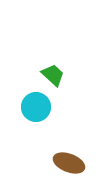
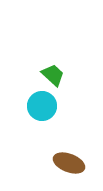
cyan circle: moved 6 px right, 1 px up
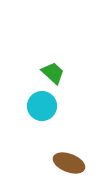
green trapezoid: moved 2 px up
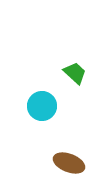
green trapezoid: moved 22 px right
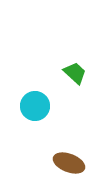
cyan circle: moved 7 px left
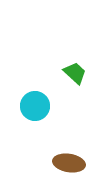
brown ellipse: rotated 12 degrees counterclockwise
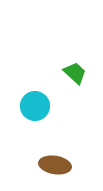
brown ellipse: moved 14 px left, 2 px down
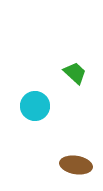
brown ellipse: moved 21 px right
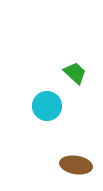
cyan circle: moved 12 px right
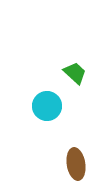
brown ellipse: moved 1 px up; rotated 72 degrees clockwise
